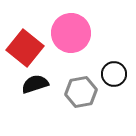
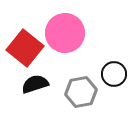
pink circle: moved 6 px left
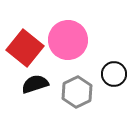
pink circle: moved 3 px right, 7 px down
gray hexagon: moved 4 px left; rotated 16 degrees counterclockwise
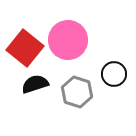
gray hexagon: rotated 16 degrees counterclockwise
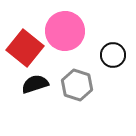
pink circle: moved 3 px left, 9 px up
black circle: moved 1 px left, 19 px up
gray hexagon: moved 7 px up
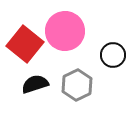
red square: moved 4 px up
gray hexagon: rotated 16 degrees clockwise
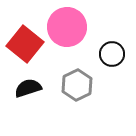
pink circle: moved 2 px right, 4 px up
black circle: moved 1 px left, 1 px up
black semicircle: moved 7 px left, 4 px down
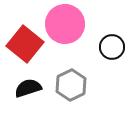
pink circle: moved 2 px left, 3 px up
black circle: moved 7 px up
gray hexagon: moved 6 px left
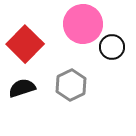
pink circle: moved 18 px right
red square: rotated 6 degrees clockwise
black semicircle: moved 6 px left
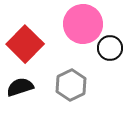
black circle: moved 2 px left, 1 px down
black semicircle: moved 2 px left, 1 px up
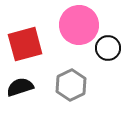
pink circle: moved 4 px left, 1 px down
red square: rotated 30 degrees clockwise
black circle: moved 2 px left
